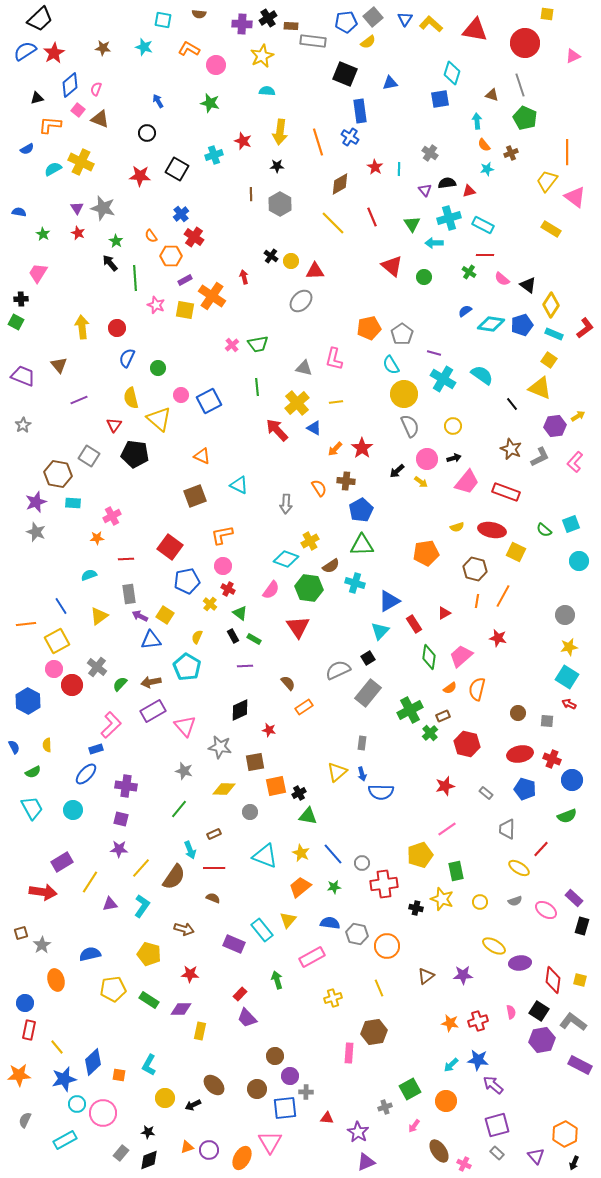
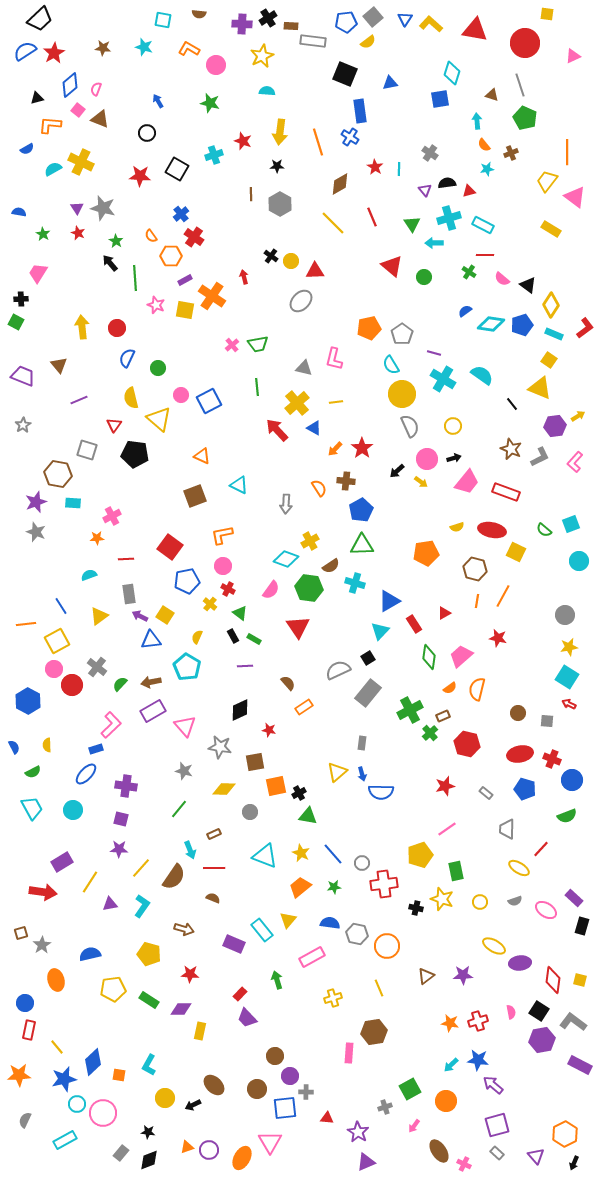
yellow circle at (404, 394): moved 2 px left
gray square at (89, 456): moved 2 px left, 6 px up; rotated 15 degrees counterclockwise
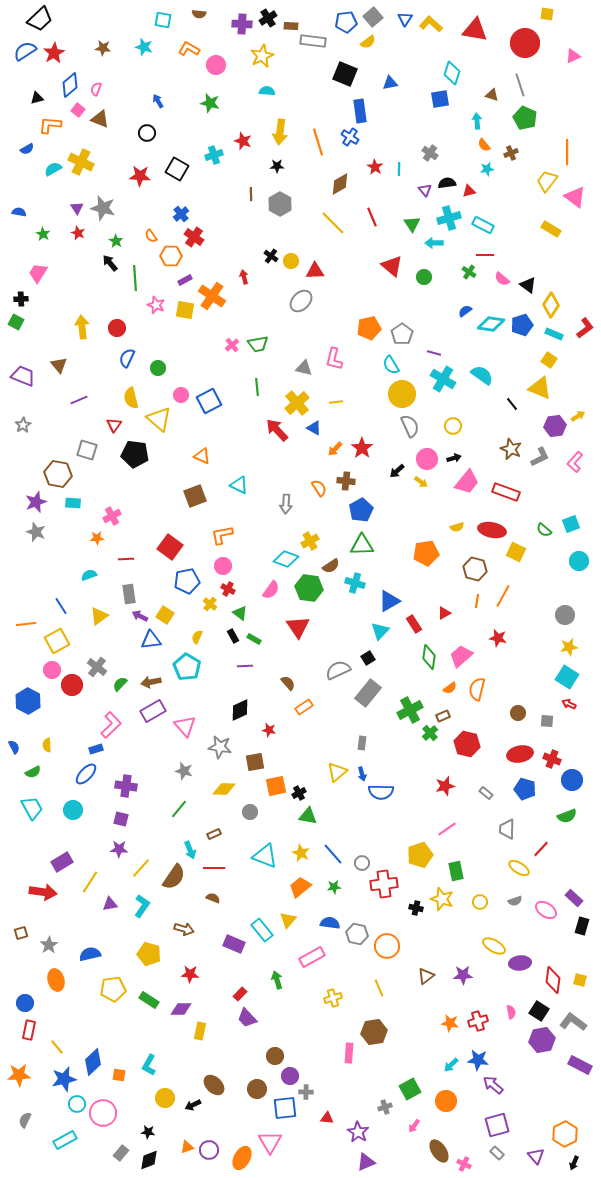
pink circle at (54, 669): moved 2 px left, 1 px down
gray star at (42, 945): moved 7 px right
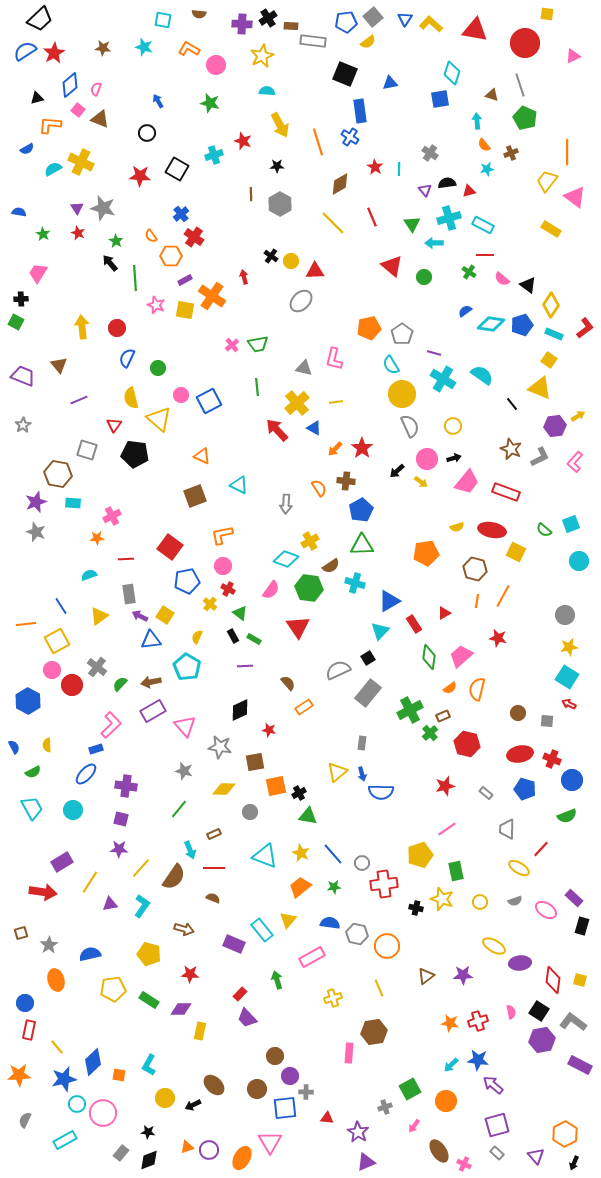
yellow arrow at (280, 132): moved 7 px up; rotated 35 degrees counterclockwise
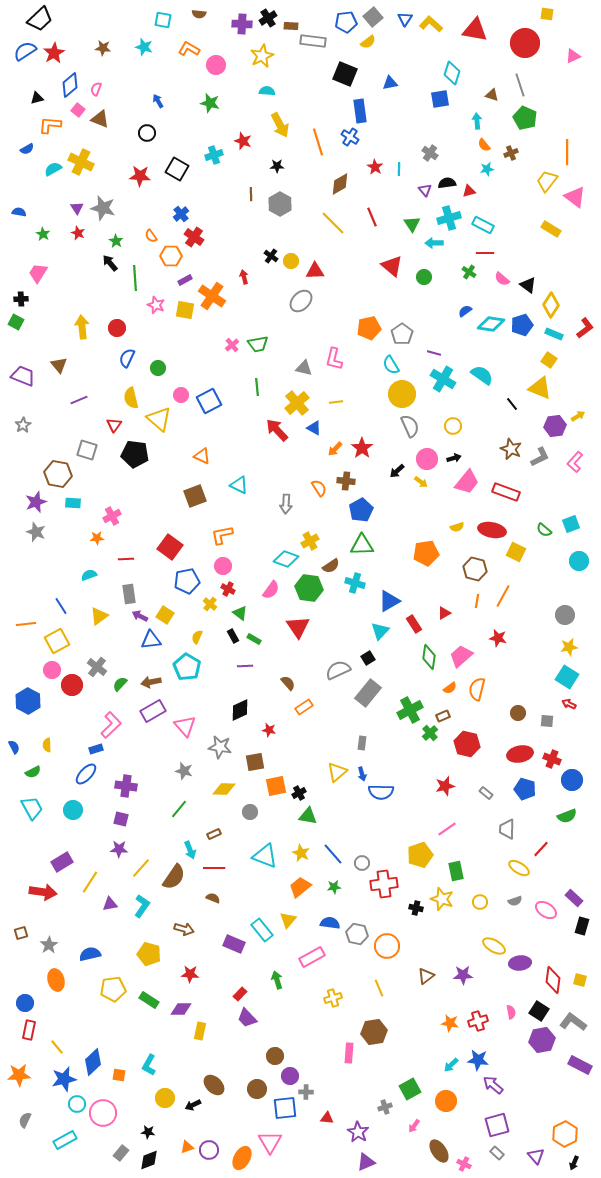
red line at (485, 255): moved 2 px up
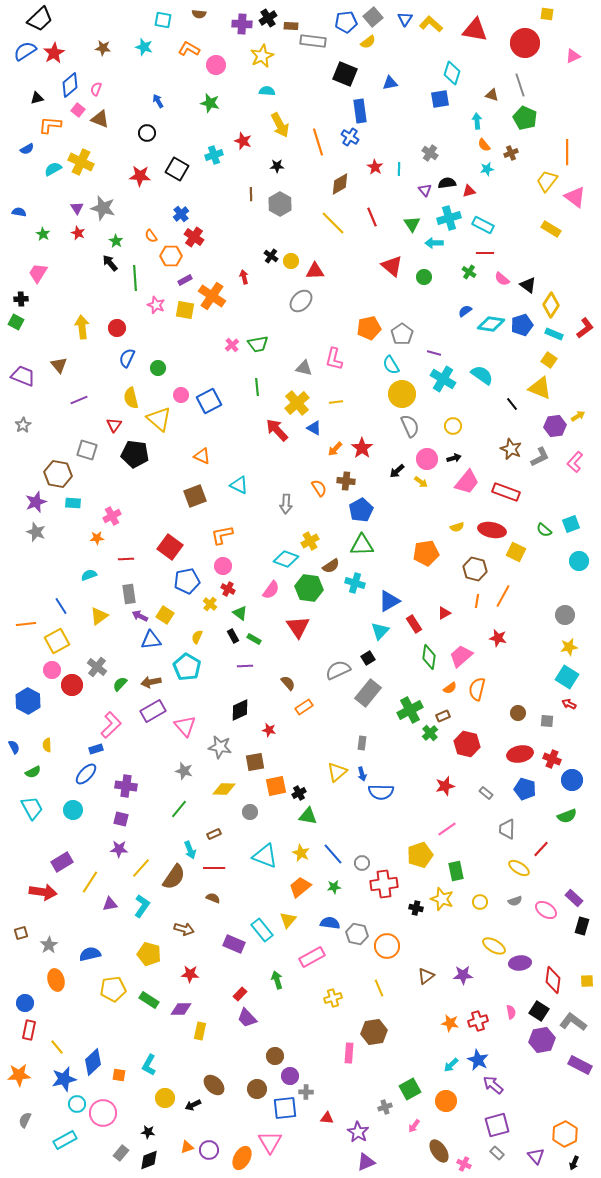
yellow square at (580, 980): moved 7 px right, 1 px down; rotated 16 degrees counterclockwise
blue star at (478, 1060): rotated 20 degrees clockwise
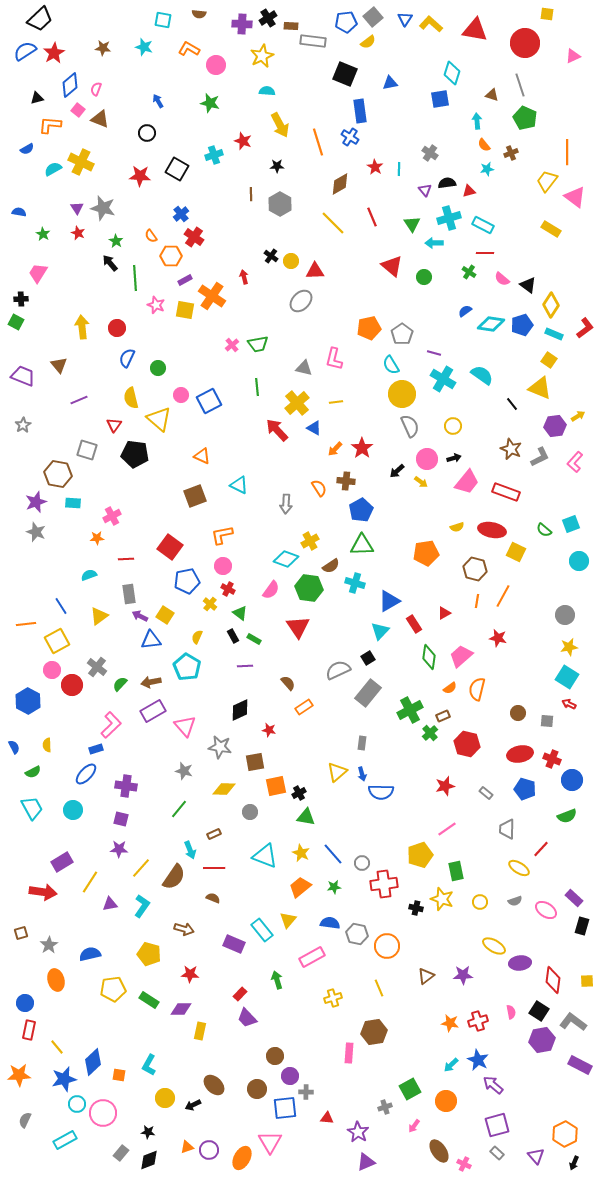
green triangle at (308, 816): moved 2 px left, 1 px down
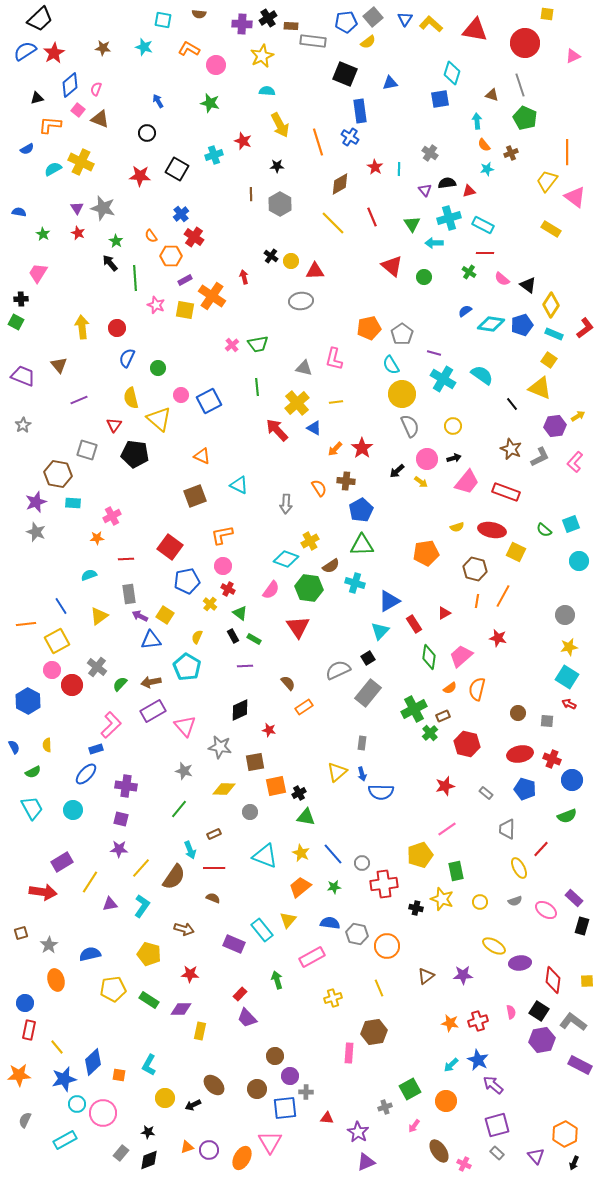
gray ellipse at (301, 301): rotated 40 degrees clockwise
green cross at (410, 710): moved 4 px right, 1 px up
yellow ellipse at (519, 868): rotated 30 degrees clockwise
